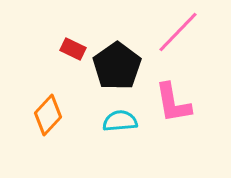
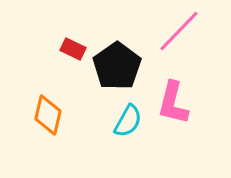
pink line: moved 1 px right, 1 px up
pink L-shape: rotated 24 degrees clockwise
orange diamond: rotated 30 degrees counterclockwise
cyan semicircle: moved 8 px right; rotated 124 degrees clockwise
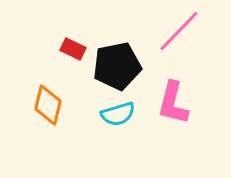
black pentagon: rotated 24 degrees clockwise
orange diamond: moved 10 px up
cyan semicircle: moved 10 px left, 7 px up; rotated 44 degrees clockwise
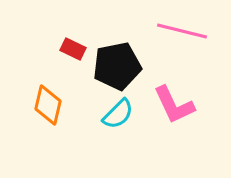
pink line: moved 3 px right; rotated 60 degrees clockwise
pink L-shape: moved 1 px right, 2 px down; rotated 39 degrees counterclockwise
cyan semicircle: rotated 28 degrees counterclockwise
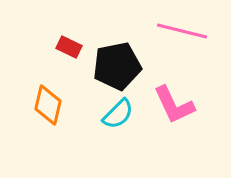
red rectangle: moved 4 px left, 2 px up
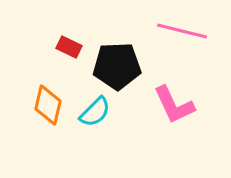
black pentagon: rotated 9 degrees clockwise
cyan semicircle: moved 23 px left, 2 px up
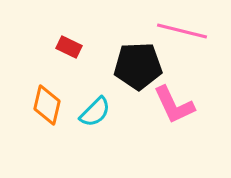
black pentagon: moved 21 px right
orange diamond: moved 1 px left
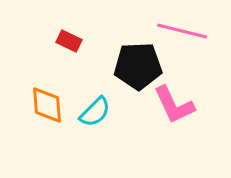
red rectangle: moved 6 px up
orange diamond: rotated 18 degrees counterclockwise
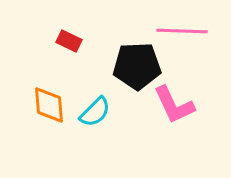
pink line: rotated 12 degrees counterclockwise
black pentagon: moved 1 px left
orange diamond: moved 2 px right
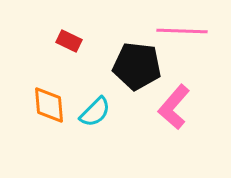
black pentagon: rotated 9 degrees clockwise
pink L-shape: moved 2 px down; rotated 66 degrees clockwise
